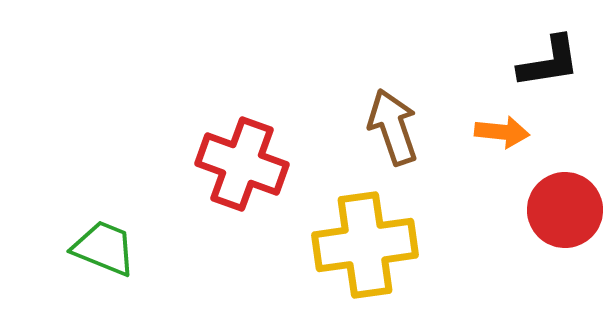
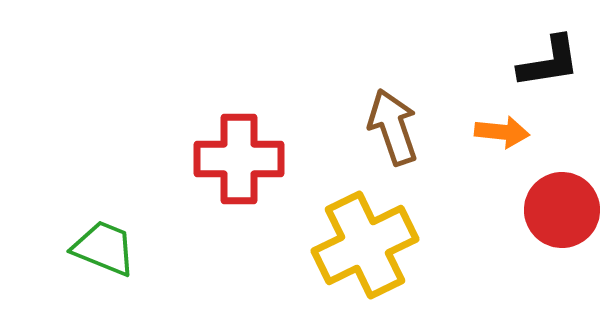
red cross: moved 3 px left, 5 px up; rotated 20 degrees counterclockwise
red circle: moved 3 px left
yellow cross: rotated 18 degrees counterclockwise
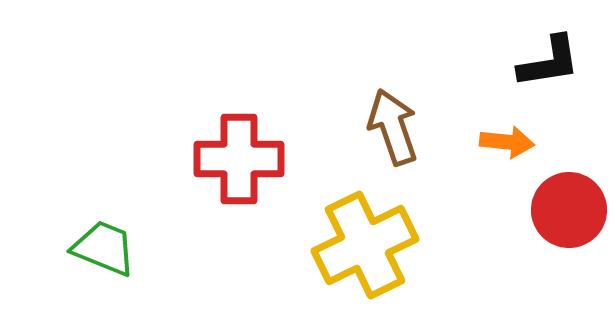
orange arrow: moved 5 px right, 10 px down
red circle: moved 7 px right
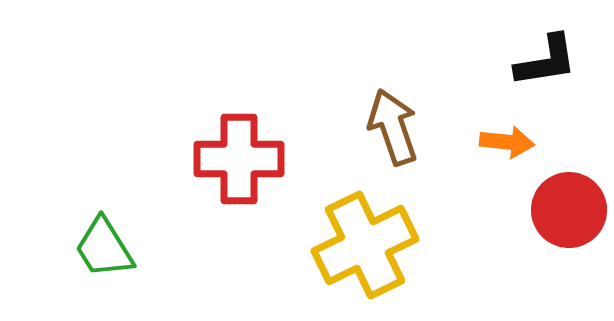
black L-shape: moved 3 px left, 1 px up
green trapezoid: rotated 144 degrees counterclockwise
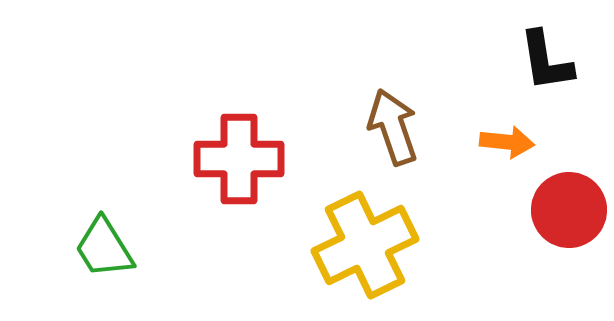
black L-shape: rotated 90 degrees clockwise
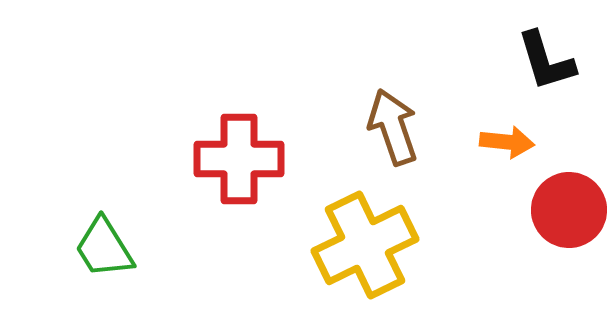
black L-shape: rotated 8 degrees counterclockwise
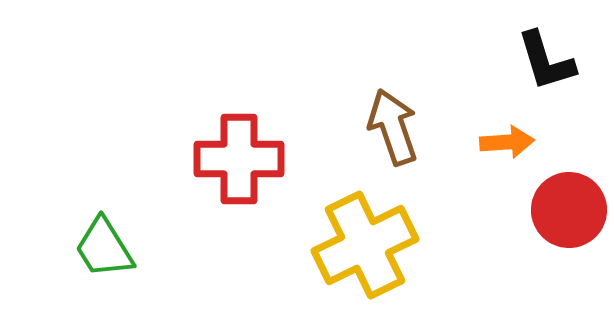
orange arrow: rotated 10 degrees counterclockwise
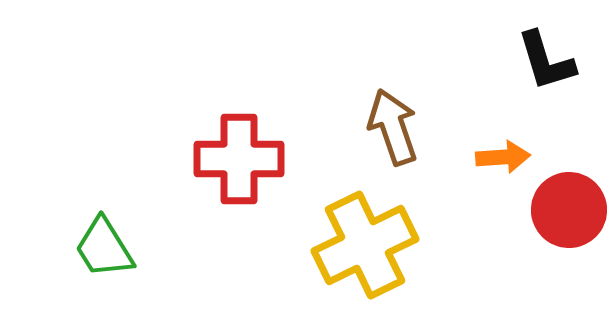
orange arrow: moved 4 px left, 15 px down
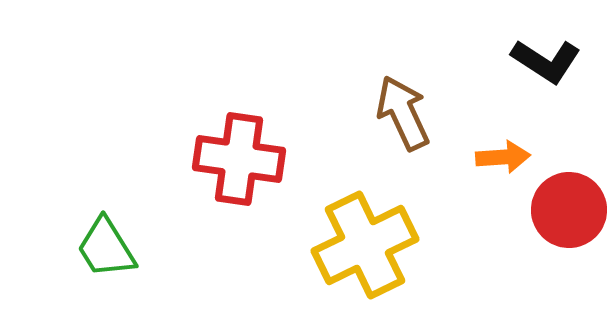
black L-shape: rotated 40 degrees counterclockwise
brown arrow: moved 10 px right, 14 px up; rotated 6 degrees counterclockwise
red cross: rotated 8 degrees clockwise
green trapezoid: moved 2 px right
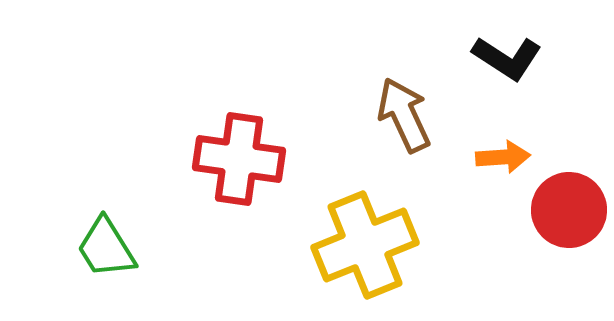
black L-shape: moved 39 px left, 3 px up
brown arrow: moved 1 px right, 2 px down
yellow cross: rotated 4 degrees clockwise
